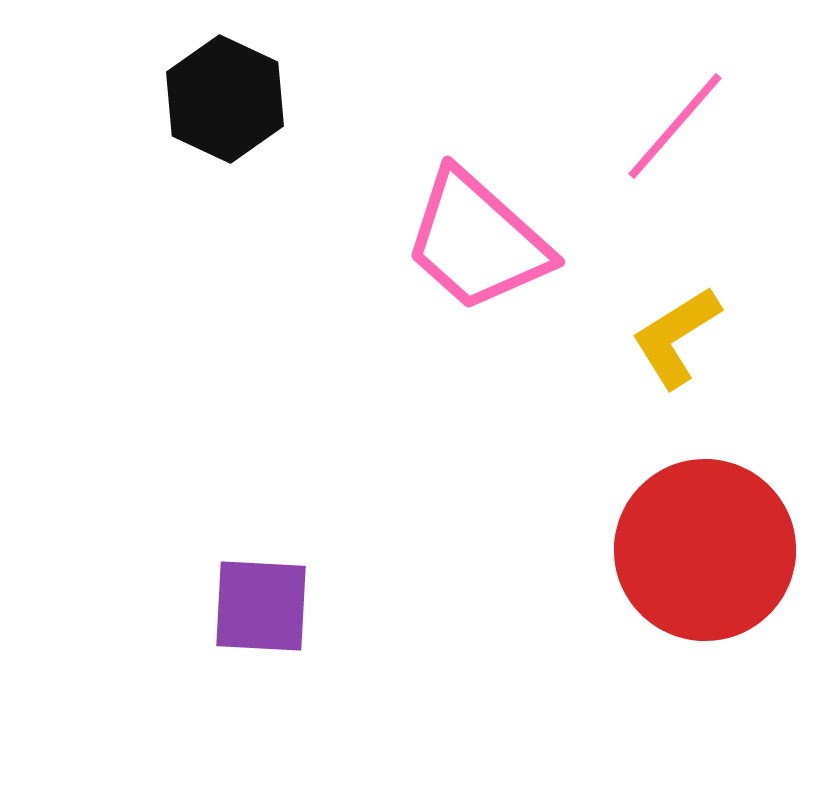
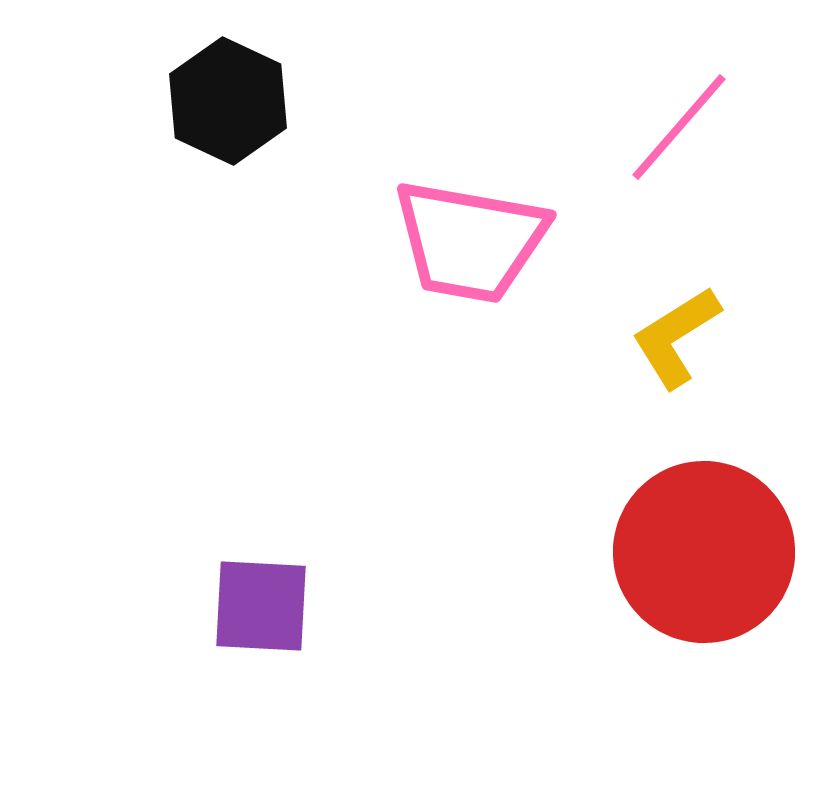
black hexagon: moved 3 px right, 2 px down
pink line: moved 4 px right, 1 px down
pink trapezoid: moved 7 px left; rotated 32 degrees counterclockwise
red circle: moved 1 px left, 2 px down
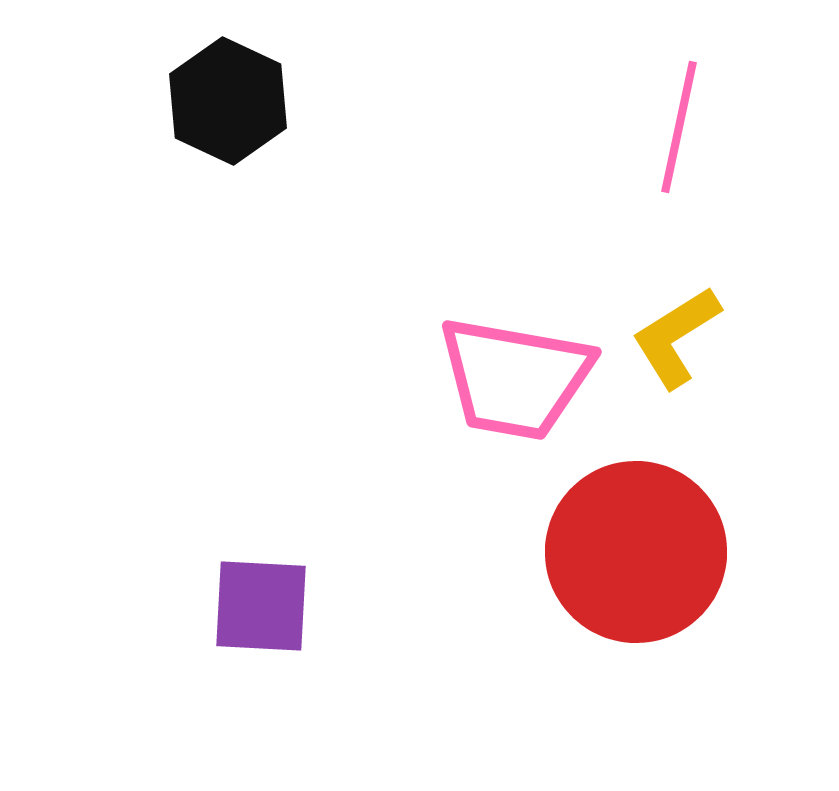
pink line: rotated 29 degrees counterclockwise
pink trapezoid: moved 45 px right, 137 px down
red circle: moved 68 px left
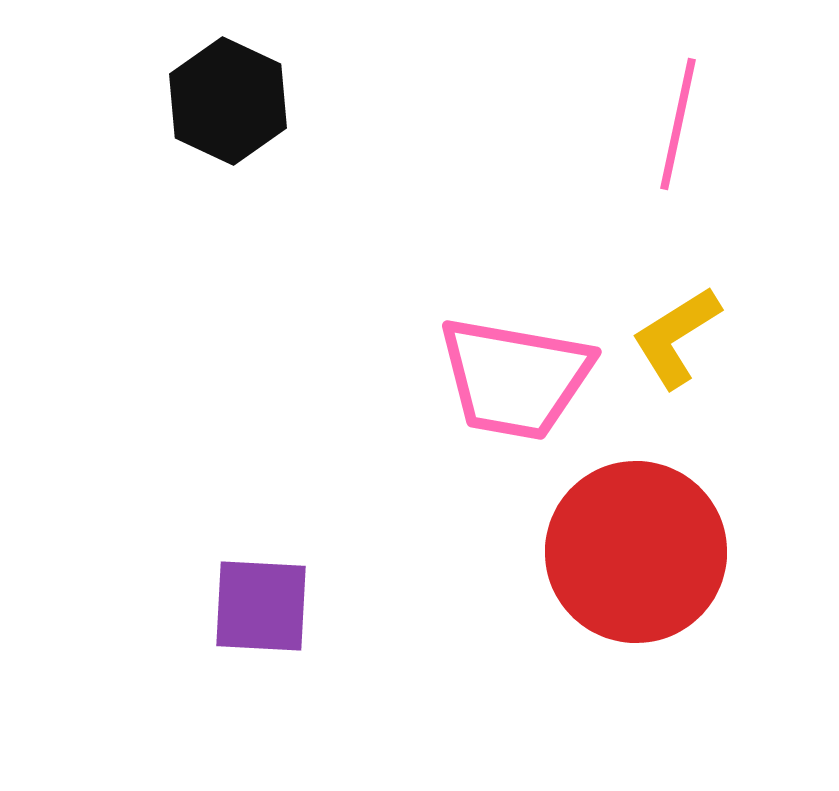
pink line: moved 1 px left, 3 px up
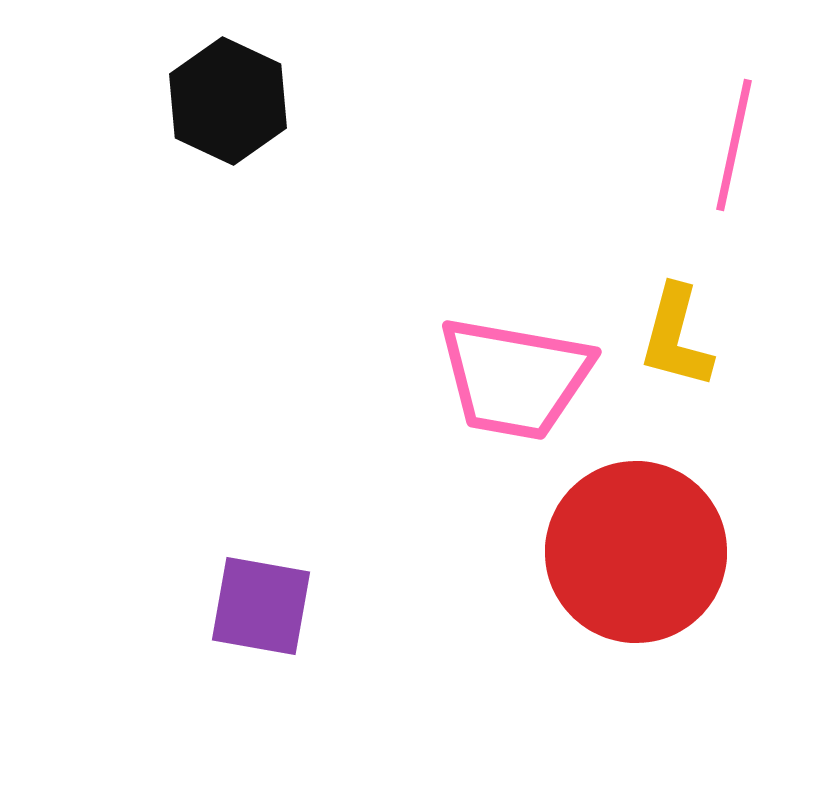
pink line: moved 56 px right, 21 px down
yellow L-shape: rotated 43 degrees counterclockwise
purple square: rotated 7 degrees clockwise
